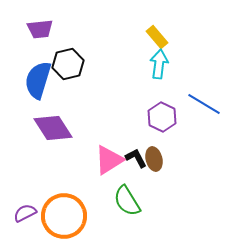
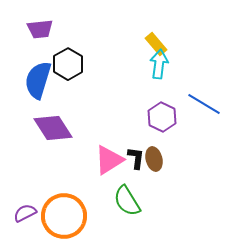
yellow rectangle: moved 1 px left, 7 px down
black hexagon: rotated 16 degrees counterclockwise
black L-shape: rotated 35 degrees clockwise
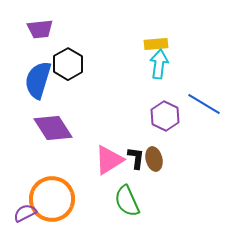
yellow rectangle: rotated 55 degrees counterclockwise
purple hexagon: moved 3 px right, 1 px up
green semicircle: rotated 8 degrees clockwise
orange circle: moved 12 px left, 17 px up
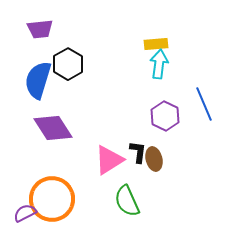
blue line: rotated 36 degrees clockwise
black L-shape: moved 2 px right, 6 px up
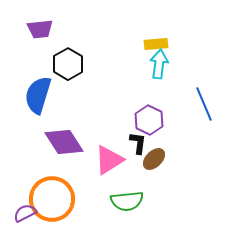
blue semicircle: moved 15 px down
purple hexagon: moved 16 px left, 4 px down
purple diamond: moved 11 px right, 14 px down
black L-shape: moved 9 px up
brown ellipse: rotated 60 degrees clockwise
green semicircle: rotated 72 degrees counterclockwise
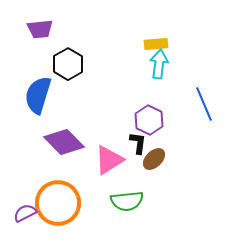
purple diamond: rotated 12 degrees counterclockwise
orange circle: moved 6 px right, 4 px down
